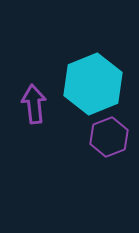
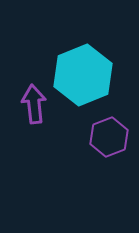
cyan hexagon: moved 10 px left, 9 px up
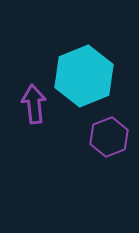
cyan hexagon: moved 1 px right, 1 px down
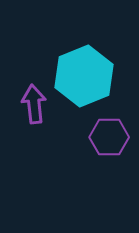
purple hexagon: rotated 21 degrees clockwise
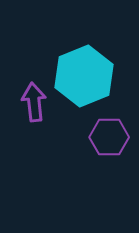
purple arrow: moved 2 px up
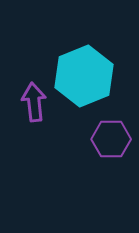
purple hexagon: moved 2 px right, 2 px down
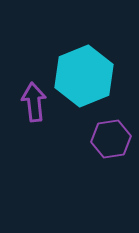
purple hexagon: rotated 9 degrees counterclockwise
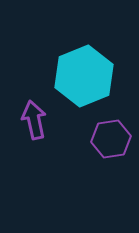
purple arrow: moved 18 px down; rotated 6 degrees counterclockwise
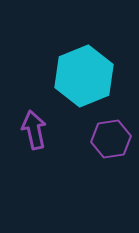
purple arrow: moved 10 px down
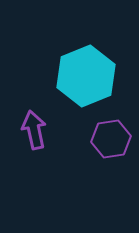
cyan hexagon: moved 2 px right
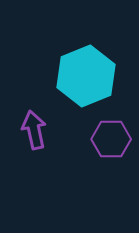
purple hexagon: rotated 9 degrees clockwise
